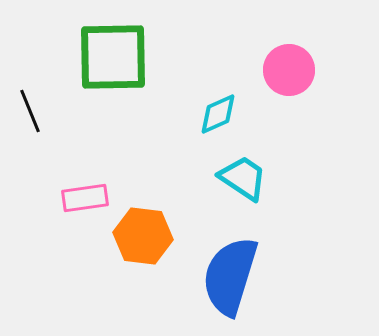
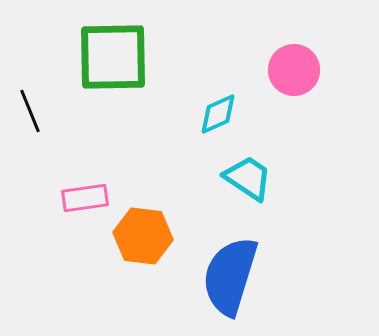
pink circle: moved 5 px right
cyan trapezoid: moved 5 px right
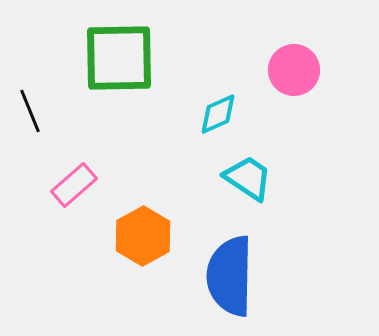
green square: moved 6 px right, 1 px down
pink rectangle: moved 11 px left, 13 px up; rotated 33 degrees counterclockwise
orange hexagon: rotated 24 degrees clockwise
blue semicircle: rotated 16 degrees counterclockwise
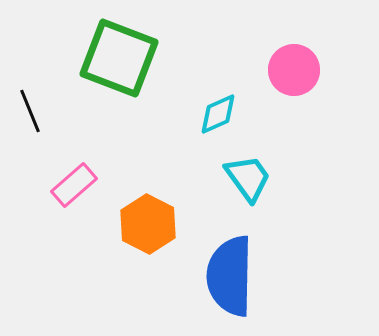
green square: rotated 22 degrees clockwise
cyan trapezoid: rotated 20 degrees clockwise
orange hexagon: moved 5 px right, 12 px up; rotated 4 degrees counterclockwise
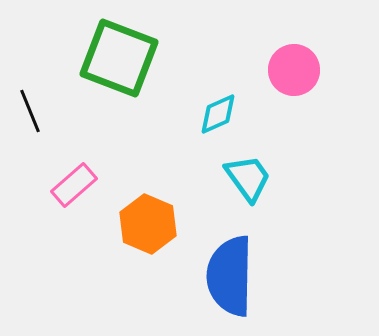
orange hexagon: rotated 4 degrees counterclockwise
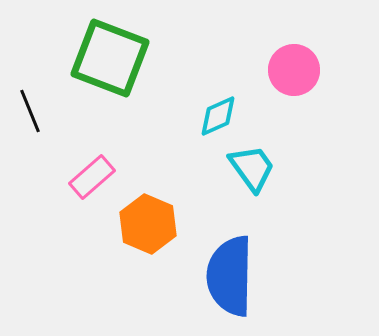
green square: moved 9 px left
cyan diamond: moved 2 px down
cyan trapezoid: moved 4 px right, 10 px up
pink rectangle: moved 18 px right, 8 px up
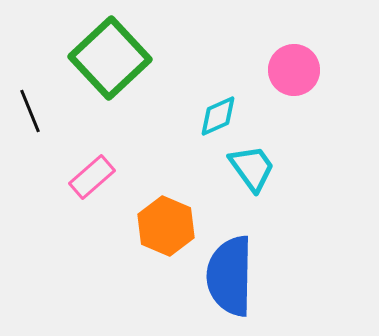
green square: rotated 26 degrees clockwise
orange hexagon: moved 18 px right, 2 px down
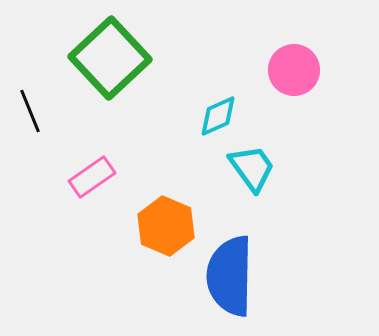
pink rectangle: rotated 6 degrees clockwise
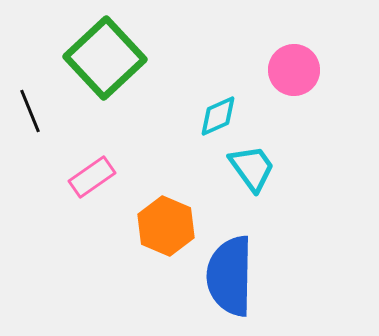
green square: moved 5 px left
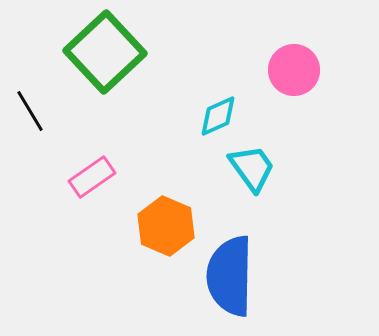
green square: moved 6 px up
black line: rotated 9 degrees counterclockwise
